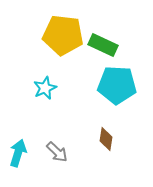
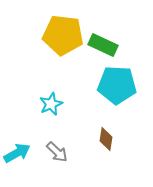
cyan star: moved 6 px right, 16 px down
cyan arrow: moved 1 px left; rotated 44 degrees clockwise
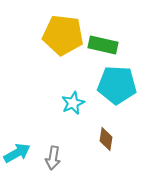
green rectangle: rotated 12 degrees counterclockwise
cyan star: moved 22 px right, 1 px up
gray arrow: moved 4 px left, 6 px down; rotated 55 degrees clockwise
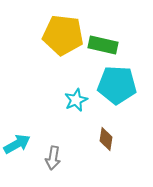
cyan star: moved 3 px right, 3 px up
cyan arrow: moved 9 px up
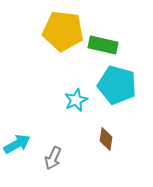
yellow pentagon: moved 4 px up
cyan pentagon: rotated 12 degrees clockwise
gray arrow: rotated 15 degrees clockwise
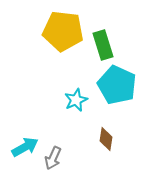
green rectangle: rotated 60 degrees clockwise
cyan pentagon: rotated 9 degrees clockwise
cyan arrow: moved 8 px right, 3 px down
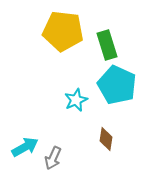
green rectangle: moved 4 px right
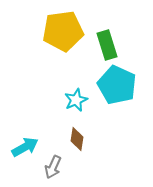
yellow pentagon: rotated 15 degrees counterclockwise
brown diamond: moved 29 px left
gray arrow: moved 9 px down
